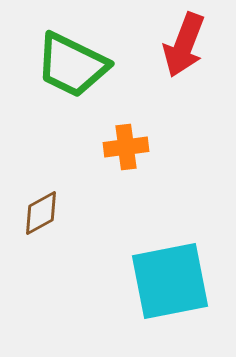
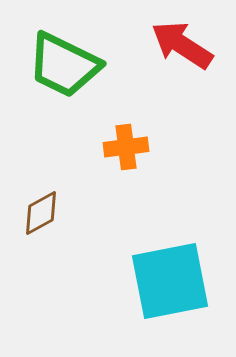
red arrow: moved 2 px left; rotated 102 degrees clockwise
green trapezoid: moved 8 px left
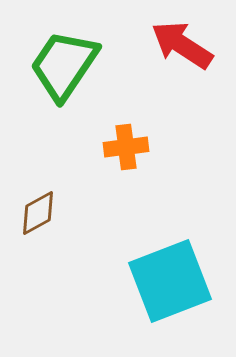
green trapezoid: rotated 98 degrees clockwise
brown diamond: moved 3 px left
cyan square: rotated 10 degrees counterclockwise
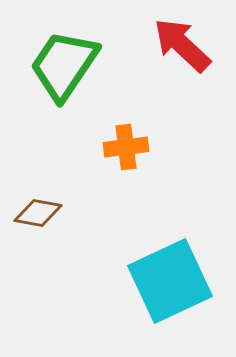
red arrow: rotated 10 degrees clockwise
brown diamond: rotated 39 degrees clockwise
cyan square: rotated 4 degrees counterclockwise
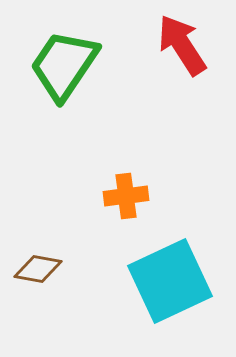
red arrow: rotated 14 degrees clockwise
orange cross: moved 49 px down
brown diamond: moved 56 px down
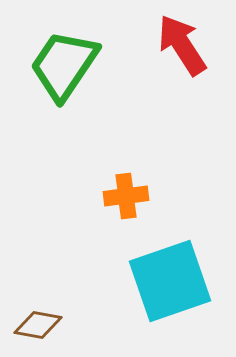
brown diamond: moved 56 px down
cyan square: rotated 6 degrees clockwise
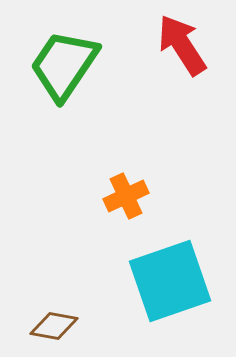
orange cross: rotated 18 degrees counterclockwise
brown diamond: moved 16 px right, 1 px down
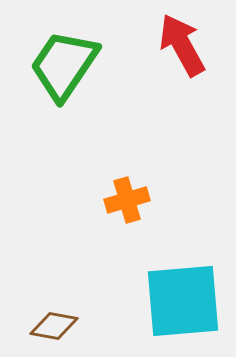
red arrow: rotated 4 degrees clockwise
orange cross: moved 1 px right, 4 px down; rotated 9 degrees clockwise
cyan square: moved 13 px right, 20 px down; rotated 14 degrees clockwise
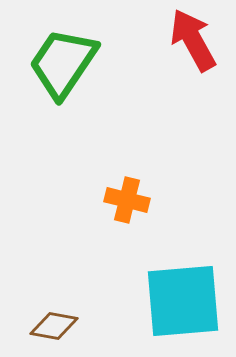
red arrow: moved 11 px right, 5 px up
green trapezoid: moved 1 px left, 2 px up
orange cross: rotated 30 degrees clockwise
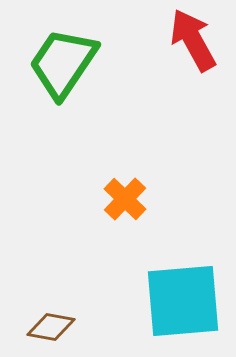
orange cross: moved 2 px left, 1 px up; rotated 30 degrees clockwise
brown diamond: moved 3 px left, 1 px down
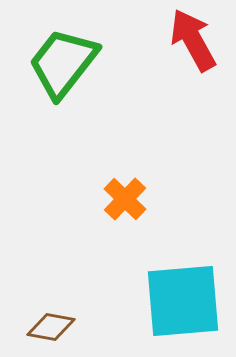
green trapezoid: rotated 4 degrees clockwise
